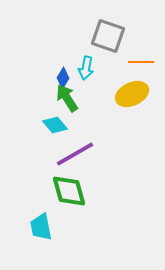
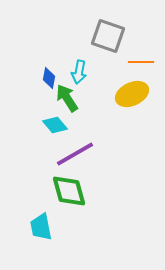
cyan arrow: moved 7 px left, 4 px down
blue diamond: moved 14 px left; rotated 20 degrees counterclockwise
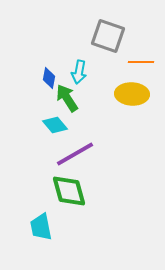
yellow ellipse: rotated 28 degrees clockwise
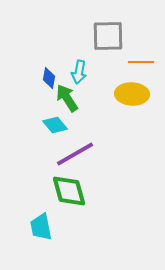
gray square: rotated 20 degrees counterclockwise
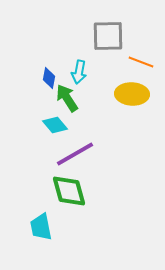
orange line: rotated 20 degrees clockwise
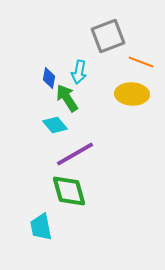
gray square: rotated 20 degrees counterclockwise
